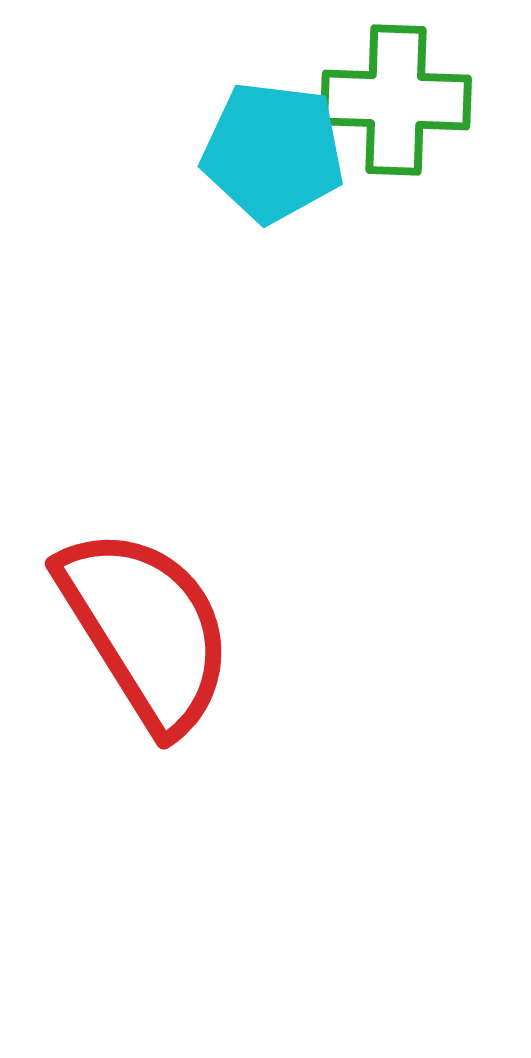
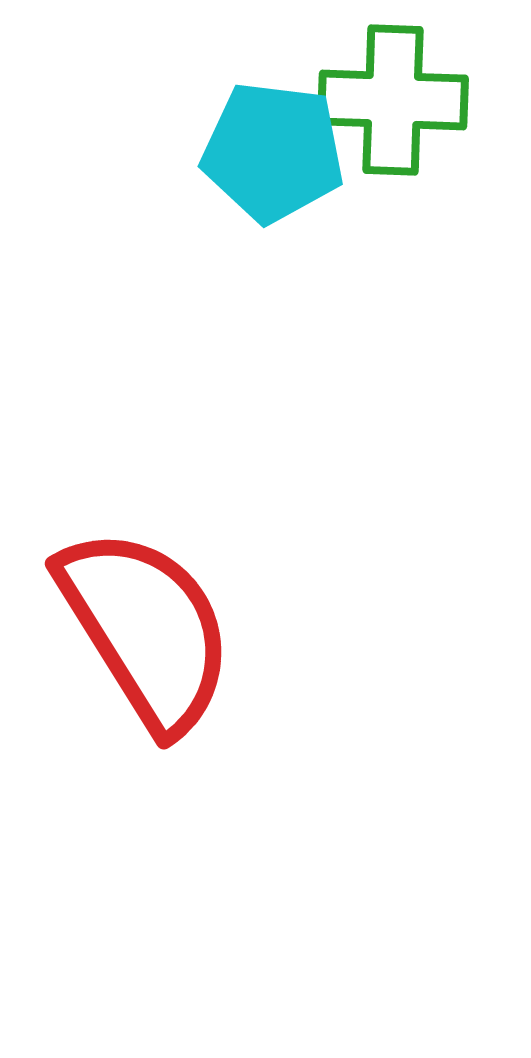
green cross: moved 3 px left
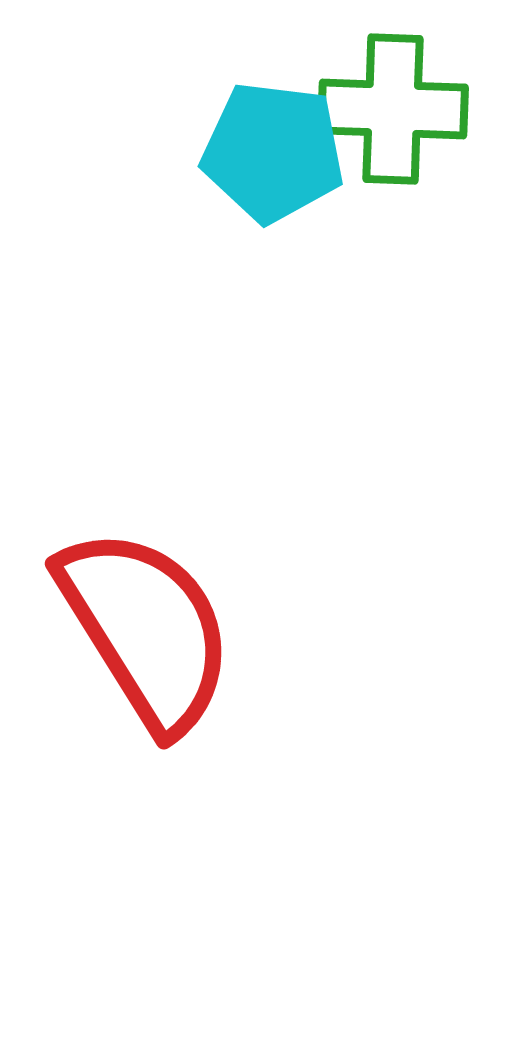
green cross: moved 9 px down
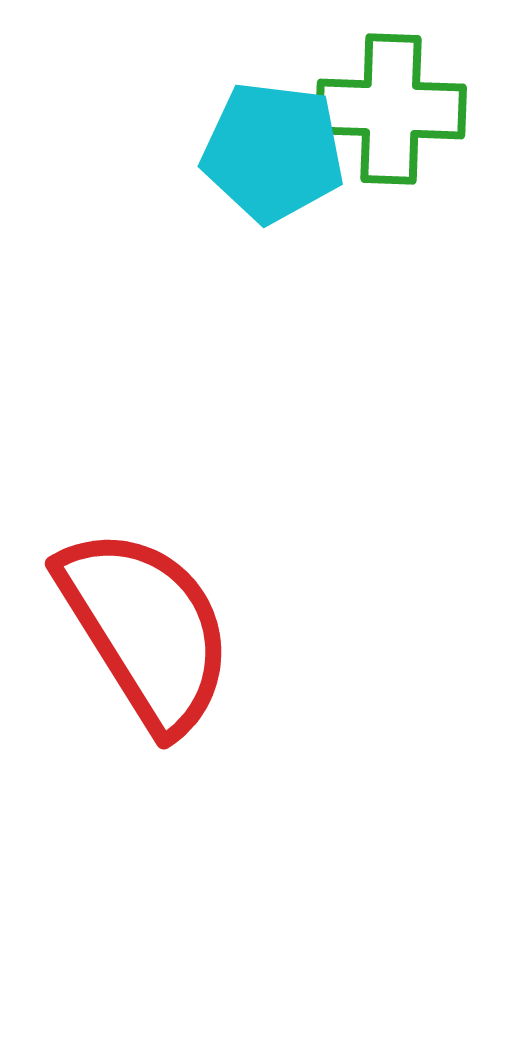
green cross: moved 2 px left
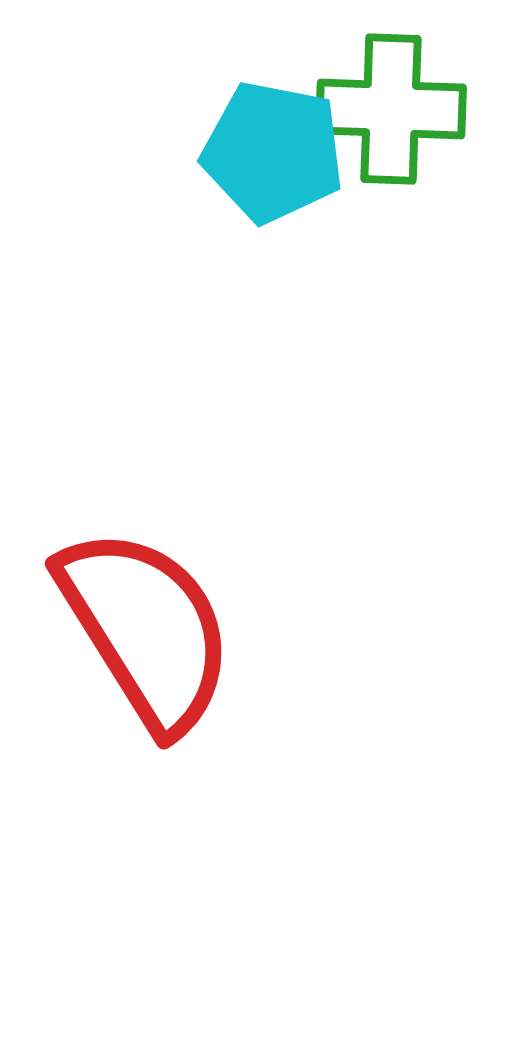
cyan pentagon: rotated 4 degrees clockwise
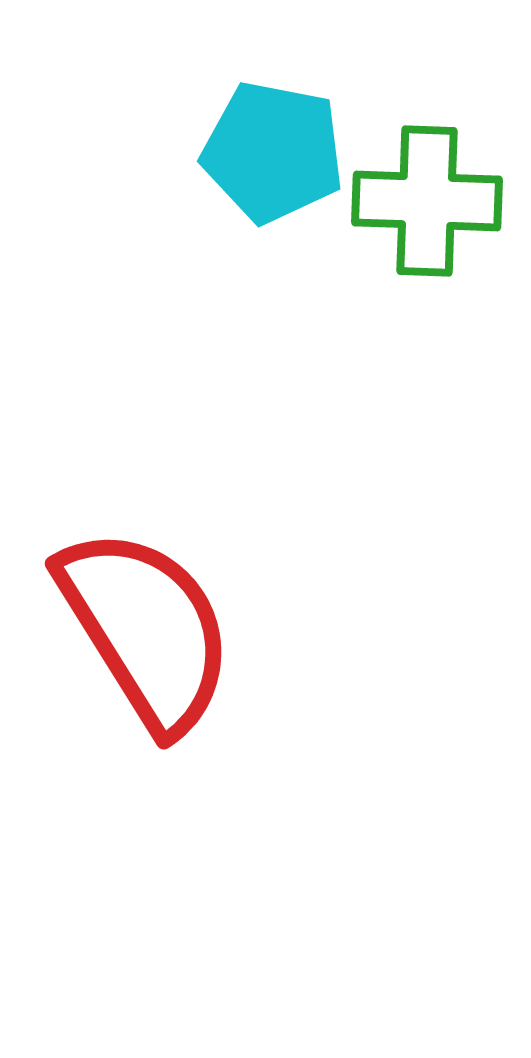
green cross: moved 36 px right, 92 px down
